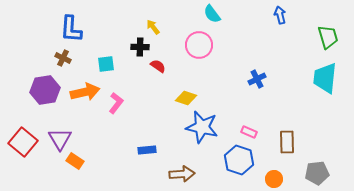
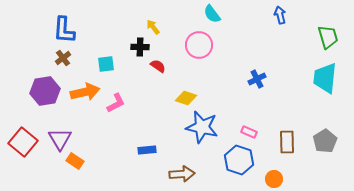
blue L-shape: moved 7 px left, 1 px down
brown cross: rotated 28 degrees clockwise
purple hexagon: moved 1 px down
pink L-shape: rotated 25 degrees clockwise
gray pentagon: moved 8 px right, 32 px up; rotated 25 degrees counterclockwise
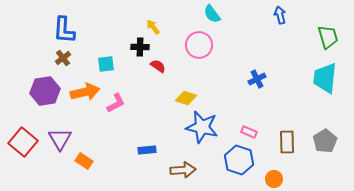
orange rectangle: moved 9 px right
brown arrow: moved 1 px right, 4 px up
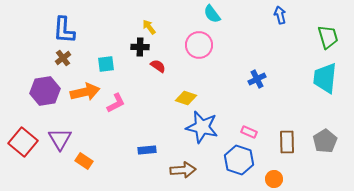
yellow arrow: moved 4 px left
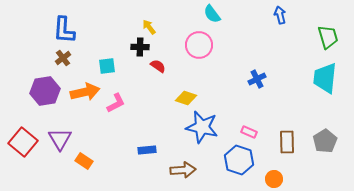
cyan square: moved 1 px right, 2 px down
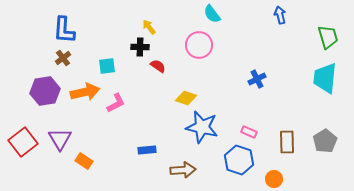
red square: rotated 12 degrees clockwise
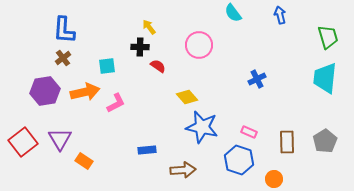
cyan semicircle: moved 21 px right, 1 px up
yellow diamond: moved 1 px right, 1 px up; rotated 30 degrees clockwise
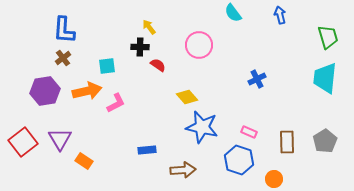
red semicircle: moved 1 px up
orange arrow: moved 2 px right, 1 px up
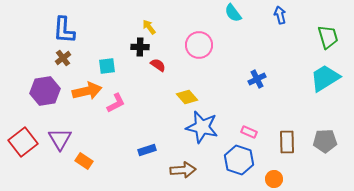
cyan trapezoid: rotated 52 degrees clockwise
gray pentagon: rotated 30 degrees clockwise
blue rectangle: rotated 12 degrees counterclockwise
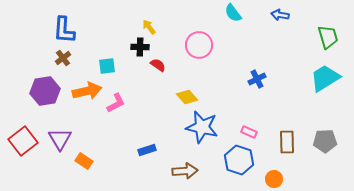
blue arrow: rotated 66 degrees counterclockwise
red square: moved 1 px up
brown arrow: moved 2 px right, 1 px down
